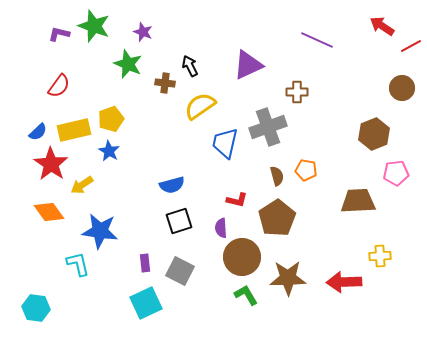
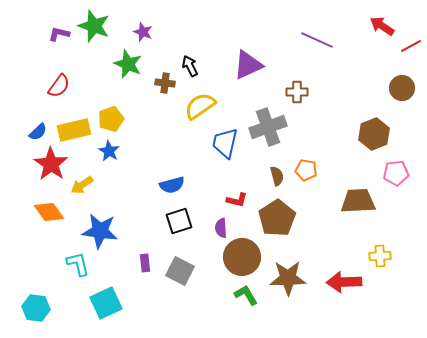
cyan square at (146, 303): moved 40 px left
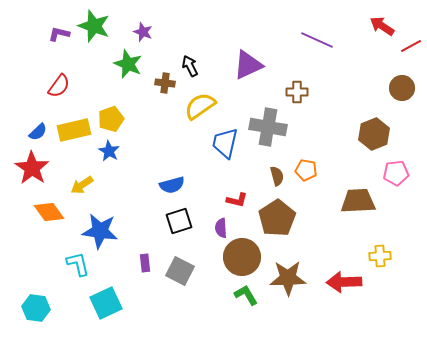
gray cross at (268, 127): rotated 30 degrees clockwise
red star at (51, 164): moved 19 px left, 4 px down
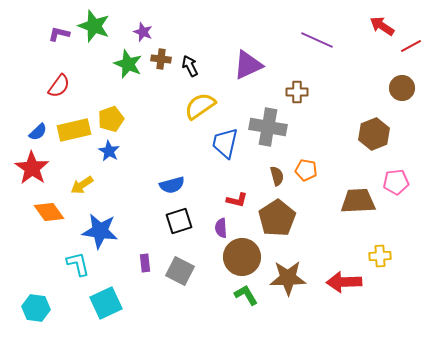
brown cross at (165, 83): moved 4 px left, 24 px up
pink pentagon at (396, 173): moved 9 px down
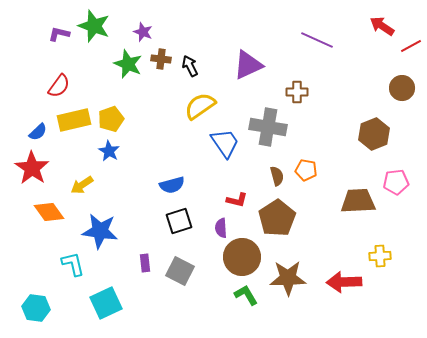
yellow rectangle at (74, 130): moved 10 px up
blue trapezoid at (225, 143): rotated 132 degrees clockwise
cyan L-shape at (78, 264): moved 5 px left
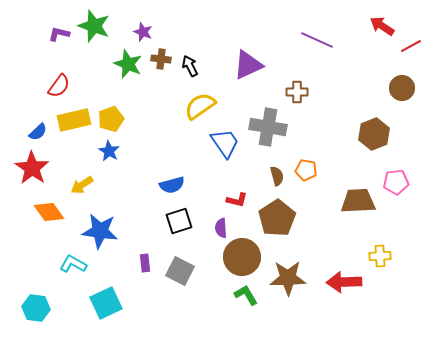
cyan L-shape at (73, 264): rotated 48 degrees counterclockwise
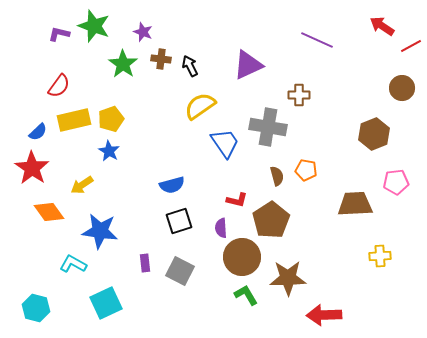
green star at (128, 64): moved 5 px left; rotated 12 degrees clockwise
brown cross at (297, 92): moved 2 px right, 3 px down
brown trapezoid at (358, 201): moved 3 px left, 3 px down
brown pentagon at (277, 218): moved 6 px left, 2 px down
red arrow at (344, 282): moved 20 px left, 33 px down
cyan hexagon at (36, 308): rotated 8 degrees clockwise
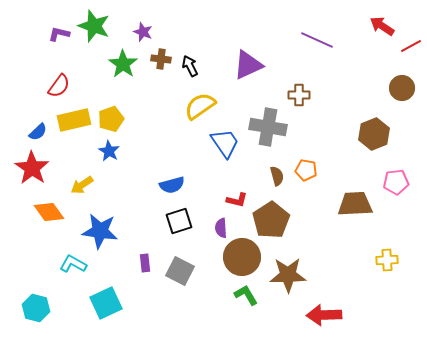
yellow cross at (380, 256): moved 7 px right, 4 px down
brown star at (288, 278): moved 3 px up
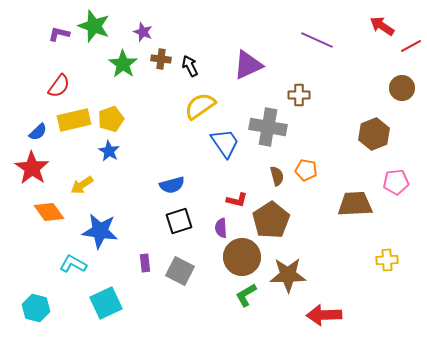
green L-shape at (246, 295): rotated 90 degrees counterclockwise
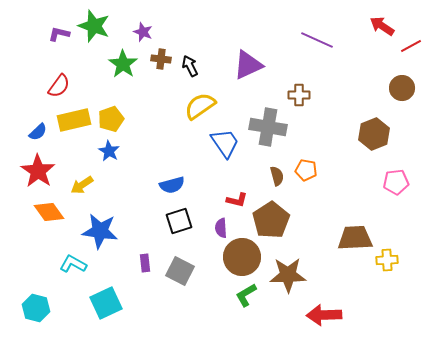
red star at (32, 168): moved 6 px right, 3 px down
brown trapezoid at (355, 204): moved 34 px down
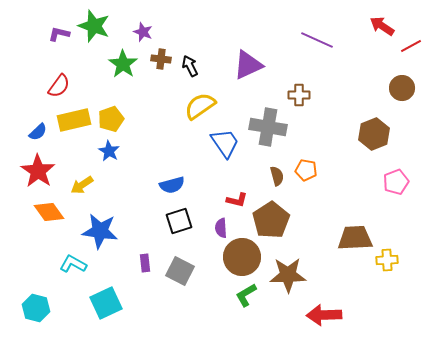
pink pentagon at (396, 182): rotated 15 degrees counterclockwise
